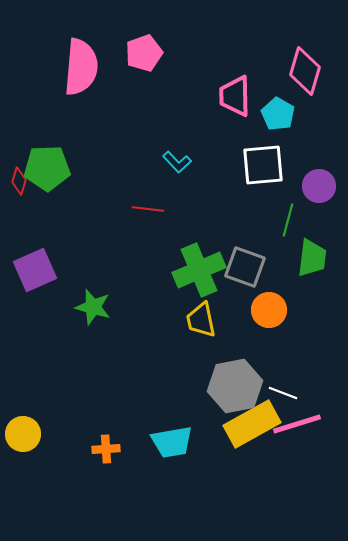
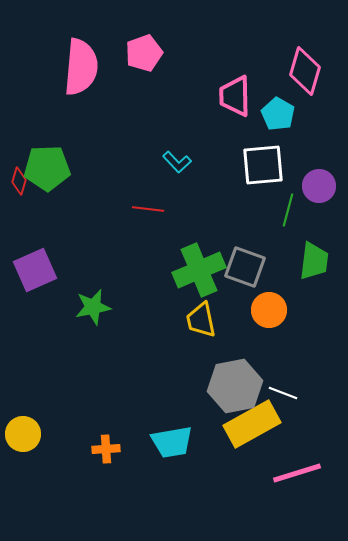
green line: moved 10 px up
green trapezoid: moved 2 px right, 3 px down
green star: rotated 27 degrees counterclockwise
pink line: moved 49 px down
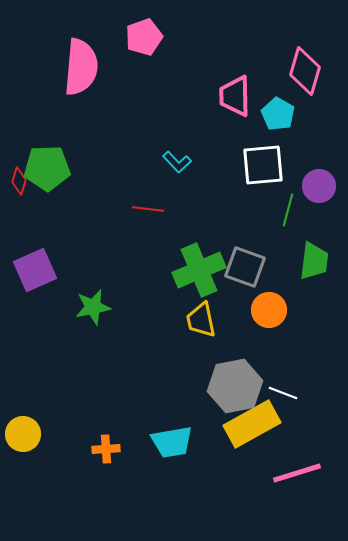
pink pentagon: moved 16 px up
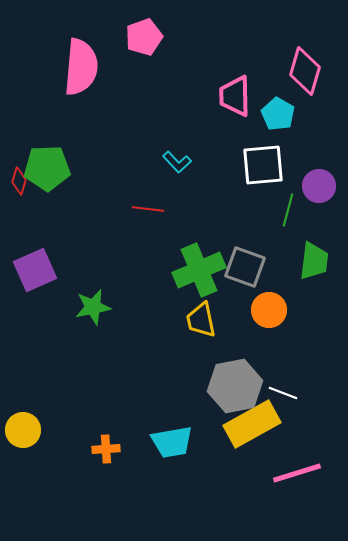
yellow circle: moved 4 px up
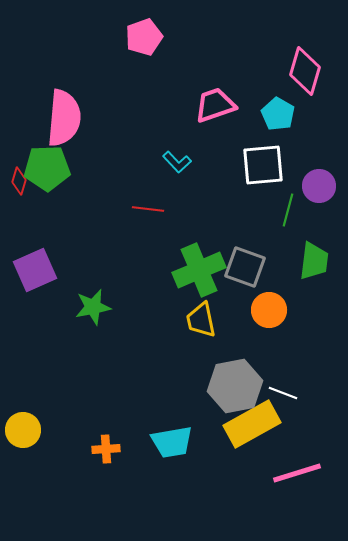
pink semicircle: moved 17 px left, 51 px down
pink trapezoid: moved 20 px left, 9 px down; rotated 72 degrees clockwise
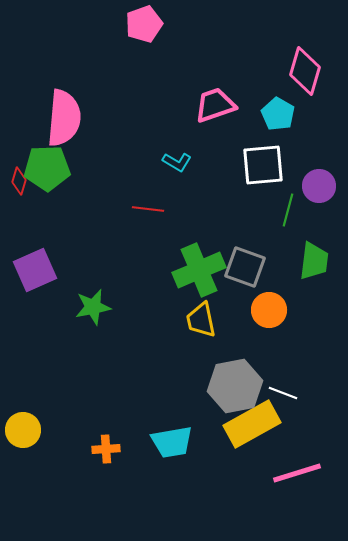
pink pentagon: moved 13 px up
cyan L-shape: rotated 16 degrees counterclockwise
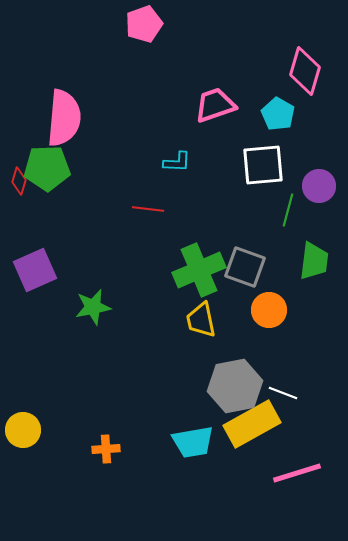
cyan L-shape: rotated 28 degrees counterclockwise
cyan trapezoid: moved 21 px right
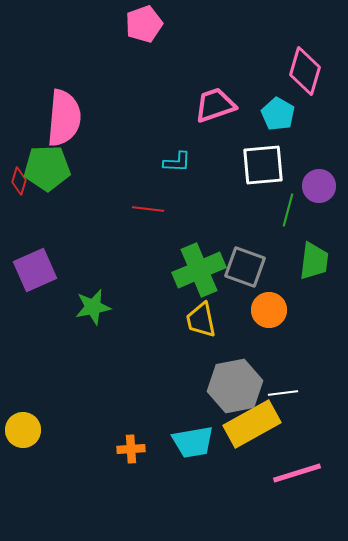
white line: rotated 28 degrees counterclockwise
orange cross: moved 25 px right
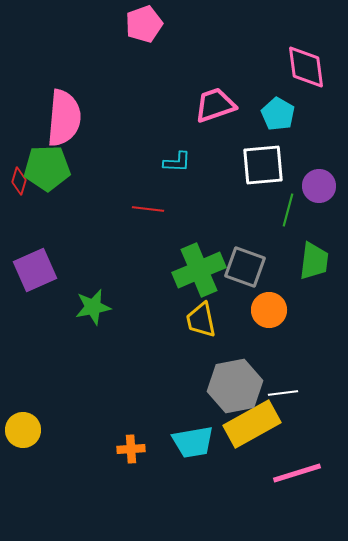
pink diamond: moved 1 px right, 4 px up; rotated 24 degrees counterclockwise
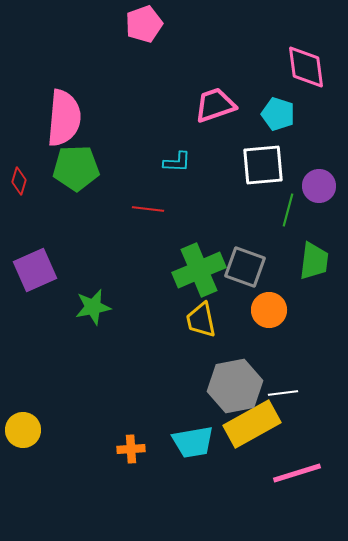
cyan pentagon: rotated 12 degrees counterclockwise
green pentagon: moved 29 px right
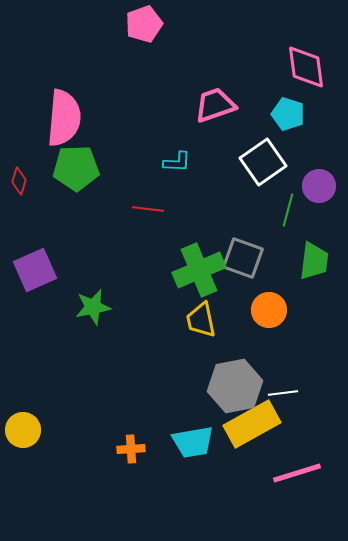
cyan pentagon: moved 10 px right
white square: moved 3 px up; rotated 30 degrees counterclockwise
gray square: moved 2 px left, 9 px up
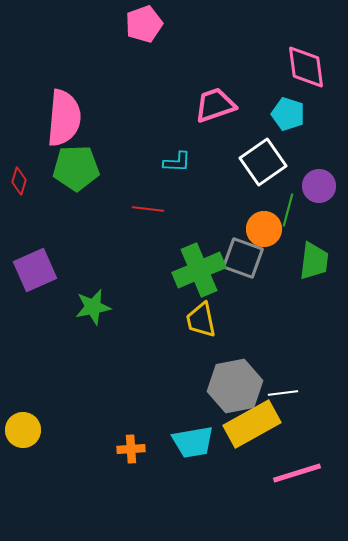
orange circle: moved 5 px left, 81 px up
